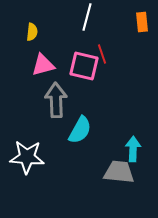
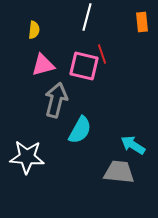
yellow semicircle: moved 2 px right, 2 px up
gray arrow: rotated 16 degrees clockwise
cyan arrow: moved 4 px up; rotated 60 degrees counterclockwise
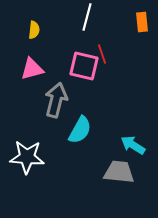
pink triangle: moved 11 px left, 4 px down
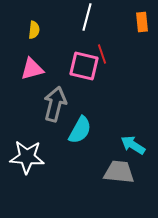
gray arrow: moved 1 px left, 4 px down
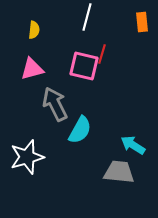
red line: rotated 36 degrees clockwise
gray arrow: rotated 40 degrees counterclockwise
white star: rotated 20 degrees counterclockwise
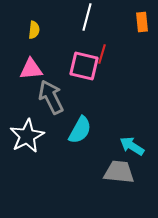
pink triangle: moved 1 px left; rotated 10 degrees clockwise
gray arrow: moved 4 px left, 7 px up
cyan arrow: moved 1 px left, 1 px down
white star: moved 21 px up; rotated 12 degrees counterclockwise
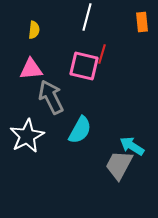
gray trapezoid: moved 7 px up; rotated 68 degrees counterclockwise
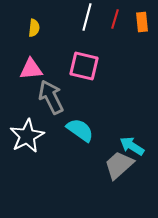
yellow semicircle: moved 2 px up
red line: moved 13 px right, 35 px up
cyan semicircle: rotated 84 degrees counterclockwise
gray trapezoid: rotated 20 degrees clockwise
